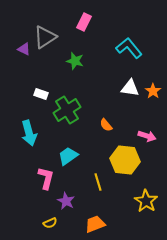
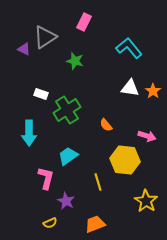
cyan arrow: rotated 15 degrees clockwise
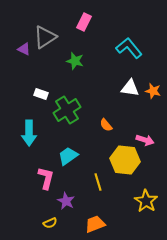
orange star: rotated 21 degrees counterclockwise
pink arrow: moved 2 px left, 4 px down
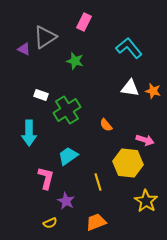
white rectangle: moved 1 px down
yellow hexagon: moved 3 px right, 3 px down
orange trapezoid: moved 1 px right, 2 px up
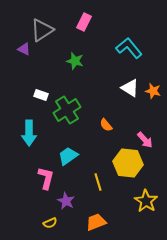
gray triangle: moved 3 px left, 7 px up
white triangle: rotated 24 degrees clockwise
pink arrow: rotated 30 degrees clockwise
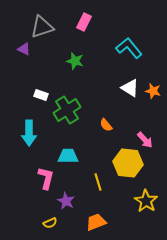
gray triangle: moved 3 px up; rotated 15 degrees clockwise
cyan trapezoid: rotated 35 degrees clockwise
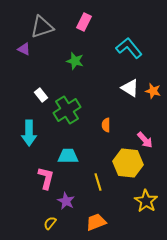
white rectangle: rotated 32 degrees clockwise
orange semicircle: rotated 40 degrees clockwise
yellow semicircle: rotated 152 degrees clockwise
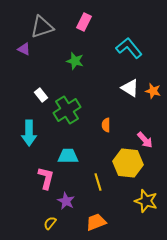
yellow star: rotated 15 degrees counterclockwise
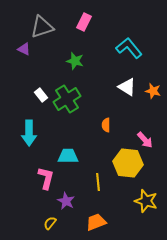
white triangle: moved 3 px left, 1 px up
green cross: moved 11 px up
yellow line: rotated 12 degrees clockwise
